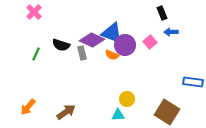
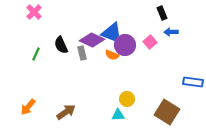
black semicircle: rotated 48 degrees clockwise
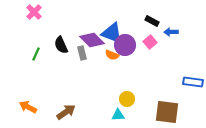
black rectangle: moved 10 px left, 8 px down; rotated 40 degrees counterclockwise
purple diamond: rotated 20 degrees clockwise
orange arrow: rotated 78 degrees clockwise
brown square: rotated 25 degrees counterclockwise
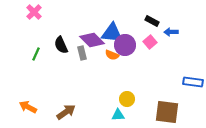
blue triangle: rotated 15 degrees counterclockwise
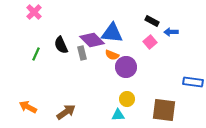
purple circle: moved 1 px right, 22 px down
brown square: moved 3 px left, 2 px up
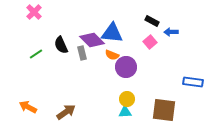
green line: rotated 32 degrees clockwise
cyan triangle: moved 7 px right, 3 px up
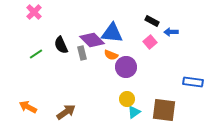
orange semicircle: moved 1 px left
cyan triangle: moved 9 px right; rotated 32 degrees counterclockwise
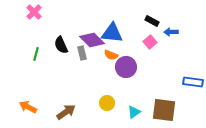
green line: rotated 40 degrees counterclockwise
yellow circle: moved 20 px left, 4 px down
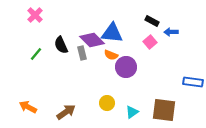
pink cross: moved 1 px right, 3 px down
green line: rotated 24 degrees clockwise
cyan triangle: moved 2 px left
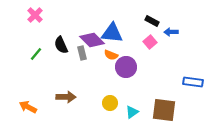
yellow circle: moved 3 px right
brown arrow: moved 15 px up; rotated 36 degrees clockwise
